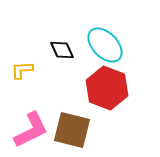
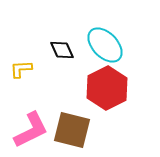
yellow L-shape: moved 1 px left, 1 px up
red hexagon: rotated 12 degrees clockwise
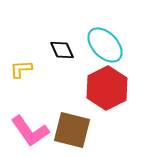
pink L-shape: moved 1 px left, 1 px down; rotated 81 degrees clockwise
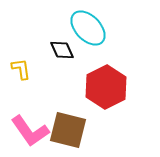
cyan ellipse: moved 17 px left, 17 px up
yellow L-shape: rotated 85 degrees clockwise
red hexagon: moved 1 px left, 1 px up
brown square: moved 4 px left
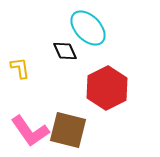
black diamond: moved 3 px right, 1 px down
yellow L-shape: moved 1 px left, 1 px up
red hexagon: moved 1 px right, 1 px down
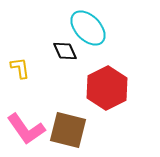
pink L-shape: moved 4 px left, 2 px up
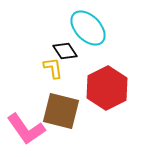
black diamond: rotated 10 degrees counterclockwise
yellow L-shape: moved 33 px right
brown square: moved 7 px left, 19 px up
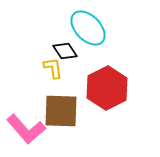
brown square: rotated 12 degrees counterclockwise
pink L-shape: rotated 6 degrees counterclockwise
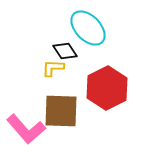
yellow L-shape: rotated 80 degrees counterclockwise
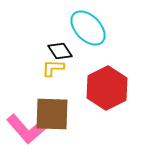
black diamond: moved 5 px left
brown square: moved 9 px left, 3 px down
